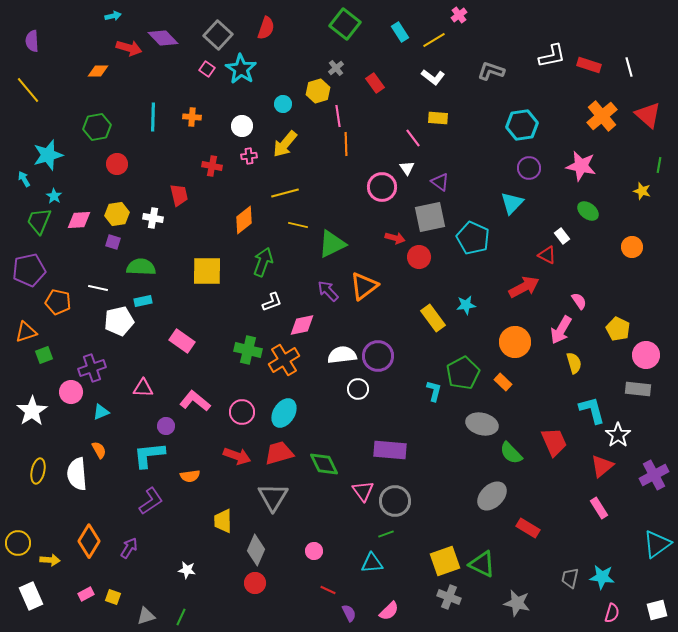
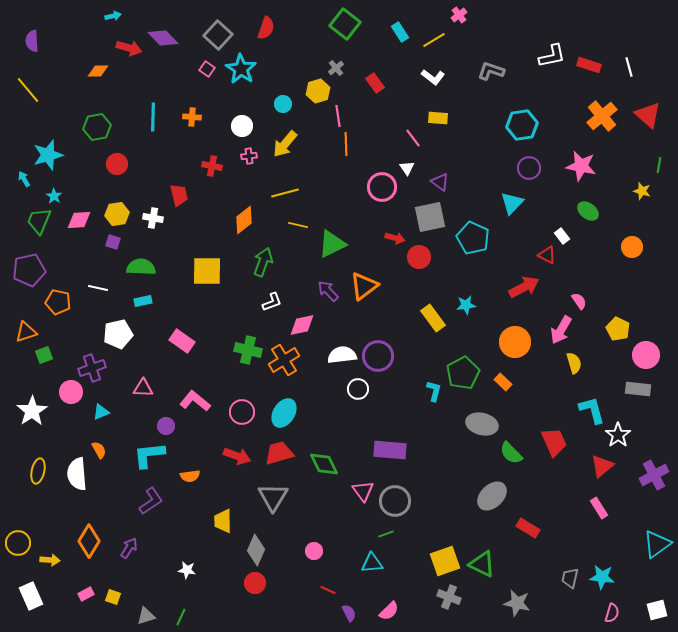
white pentagon at (119, 321): moved 1 px left, 13 px down
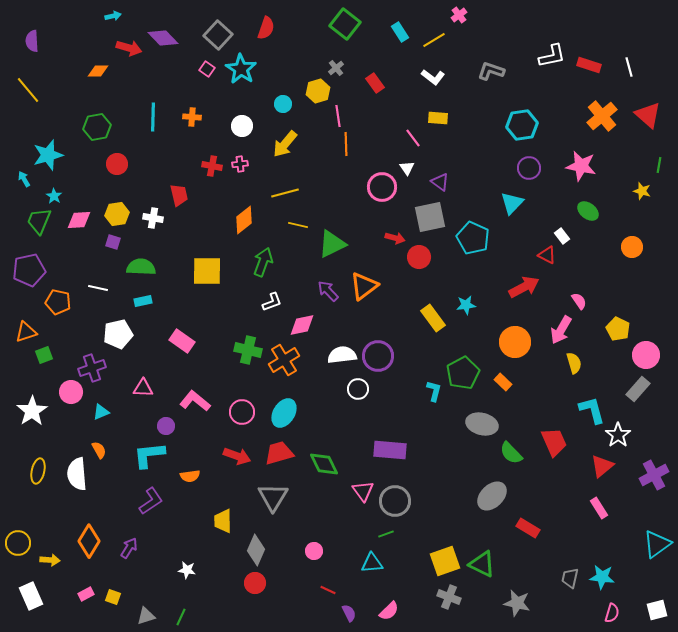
pink cross at (249, 156): moved 9 px left, 8 px down
gray rectangle at (638, 389): rotated 55 degrees counterclockwise
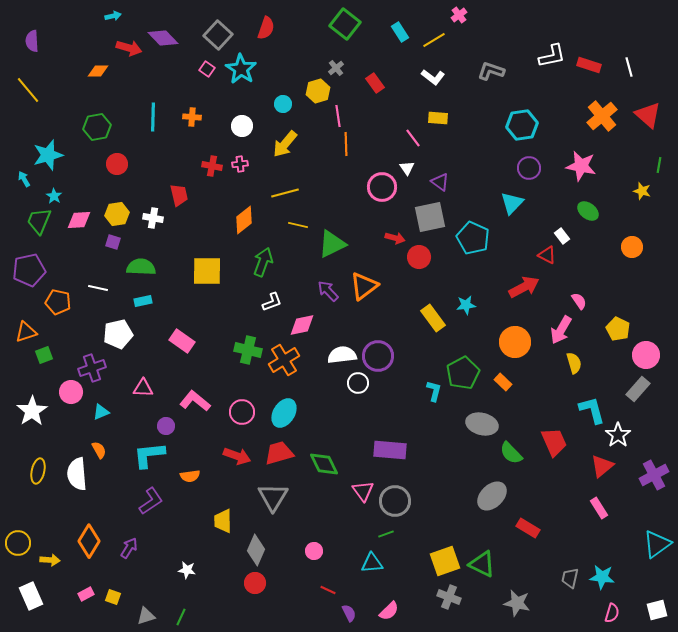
white circle at (358, 389): moved 6 px up
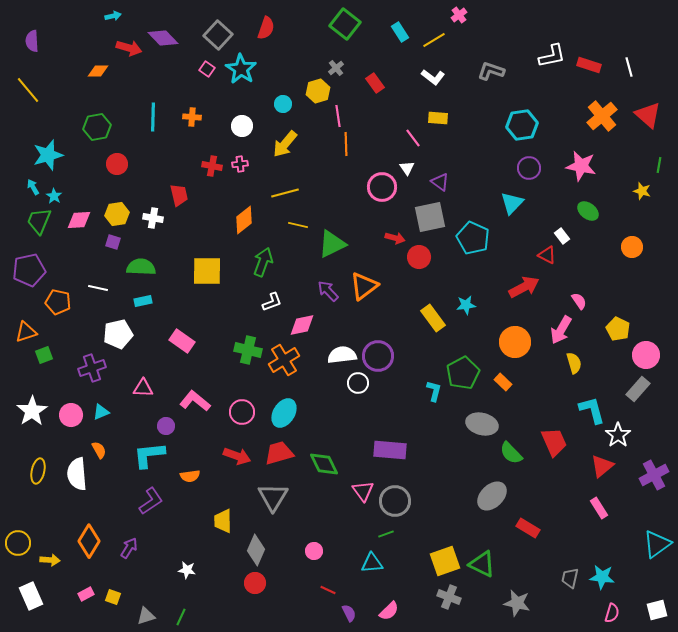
cyan arrow at (24, 179): moved 9 px right, 8 px down
pink circle at (71, 392): moved 23 px down
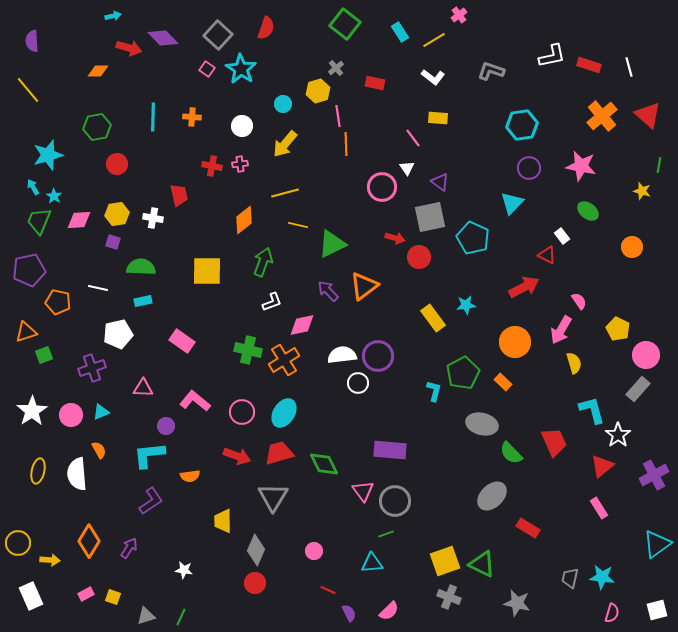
red rectangle at (375, 83): rotated 42 degrees counterclockwise
white star at (187, 570): moved 3 px left
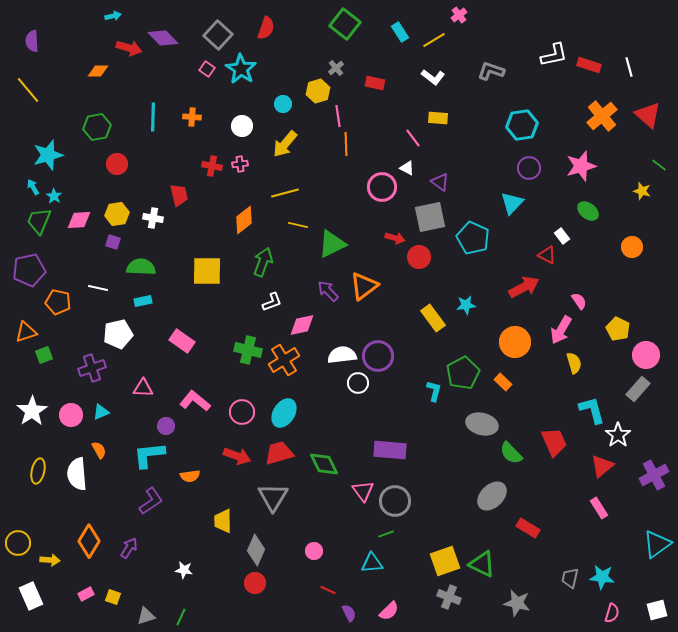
white L-shape at (552, 56): moved 2 px right, 1 px up
green line at (659, 165): rotated 63 degrees counterclockwise
pink star at (581, 166): rotated 28 degrees counterclockwise
white triangle at (407, 168): rotated 28 degrees counterclockwise
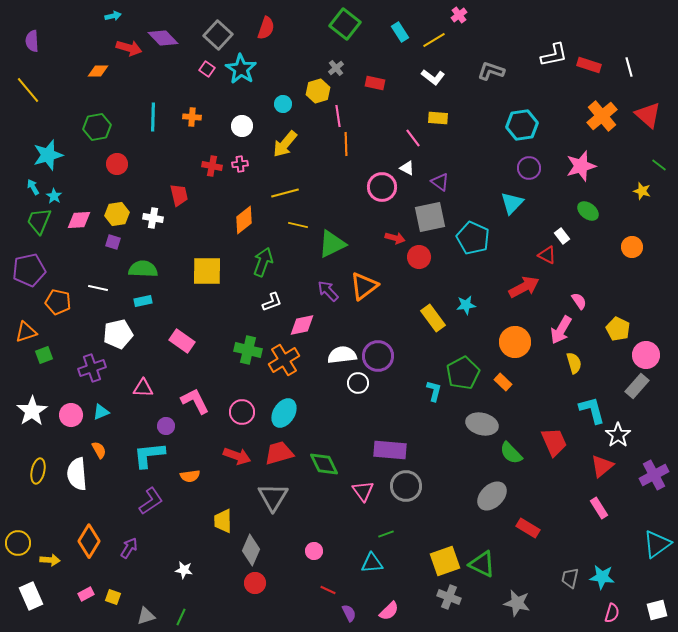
green semicircle at (141, 267): moved 2 px right, 2 px down
gray rectangle at (638, 389): moved 1 px left, 3 px up
pink L-shape at (195, 401): rotated 24 degrees clockwise
gray circle at (395, 501): moved 11 px right, 15 px up
gray diamond at (256, 550): moved 5 px left
